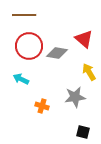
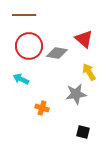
gray star: moved 1 px right, 3 px up
orange cross: moved 2 px down
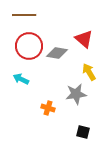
orange cross: moved 6 px right
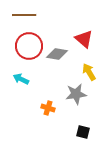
gray diamond: moved 1 px down
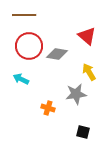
red triangle: moved 3 px right, 3 px up
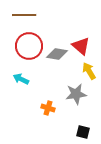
red triangle: moved 6 px left, 10 px down
yellow arrow: moved 1 px up
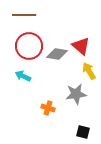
cyan arrow: moved 2 px right, 3 px up
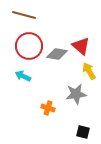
brown line: rotated 15 degrees clockwise
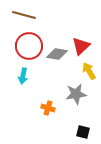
red triangle: rotated 36 degrees clockwise
cyan arrow: rotated 105 degrees counterclockwise
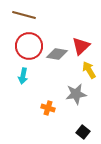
yellow arrow: moved 1 px up
black square: rotated 24 degrees clockwise
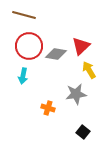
gray diamond: moved 1 px left
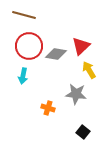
gray star: rotated 15 degrees clockwise
